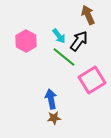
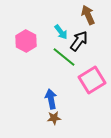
cyan arrow: moved 2 px right, 4 px up
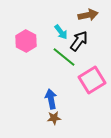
brown arrow: rotated 102 degrees clockwise
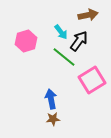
pink hexagon: rotated 15 degrees clockwise
brown star: moved 1 px left, 1 px down
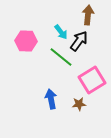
brown arrow: rotated 72 degrees counterclockwise
pink hexagon: rotated 20 degrees clockwise
green line: moved 3 px left
brown star: moved 26 px right, 15 px up
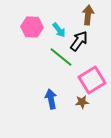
cyan arrow: moved 2 px left, 2 px up
pink hexagon: moved 6 px right, 14 px up
brown star: moved 3 px right, 2 px up
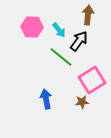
blue arrow: moved 5 px left
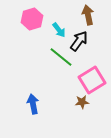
brown arrow: rotated 18 degrees counterclockwise
pink hexagon: moved 8 px up; rotated 20 degrees counterclockwise
blue arrow: moved 13 px left, 5 px down
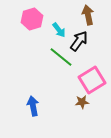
blue arrow: moved 2 px down
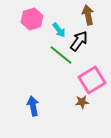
green line: moved 2 px up
